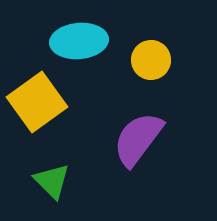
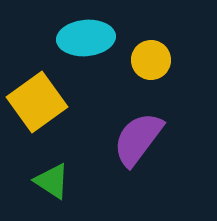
cyan ellipse: moved 7 px right, 3 px up
green triangle: rotated 12 degrees counterclockwise
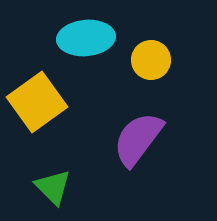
green triangle: moved 1 px right, 6 px down; rotated 12 degrees clockwise
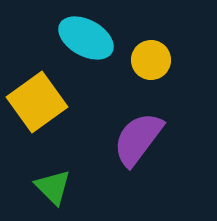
cyan ellipse: rotated 34 degrees clockwise
